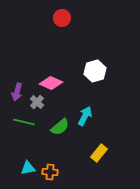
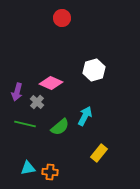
white hexagon: moved 1 px left, 1 px up
green line: moved 1 px right, 2 px down
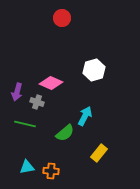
gray cross: rotated 24 degrees counterclockwise
green semicircle: moved 5 px right, 6 px down
cyan triangle: moved 1 px left, 1 px up
orange cross: moved 1 px right, 1 px up
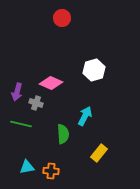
gray cross: moved 1 px left, 1 px down
green line: moved 4 px left
green semicircle: moved 2 px left, 1 px down; rotated 54 degrees counterclockwise
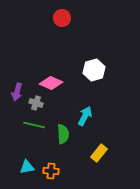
green line: moved 13 px right, 1 px down
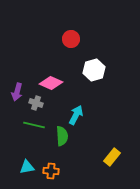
red circle: moved 9 px right, 21 px down
cyan arrow: moved 9 px left, 1 px up
green semicircle: moved 1 px left, 2 px down
yellow rectangle: moved 13 px right, 4 px down
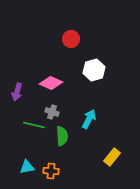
gray cross: moved 16 px right, 9 px down
cyan arrow: moved 13 px right, 4 px down
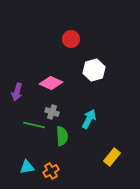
orange cross: rotated 35 degrees counterclockwise
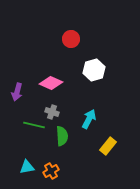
yellow rectangle: moved 4 px left, 11 px up
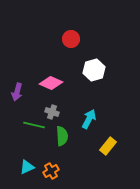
cyan triangle: rotated 14 degrees counterclockwise
